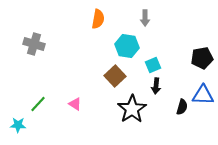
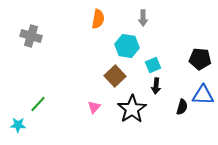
gray arrow: moved 2 px left
gray cross: moved 3 px left, 8 px up
black pentagon: moved 2 px left, 1 px down; rotated 15 degrees clockwise
pink triangle: moved 19 px right, 3 px down; rotated 40 degrees clockwise
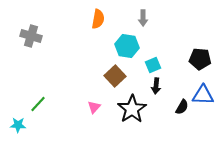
black semicircle: rotated 14 degrees clockwise
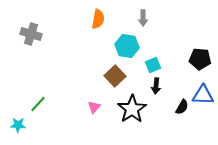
gray cross: moved 2 px up
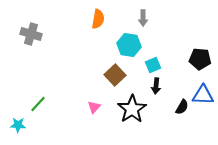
cyan hexagon: moved 2 px right, 1 px up
brown square: moved 1 px up
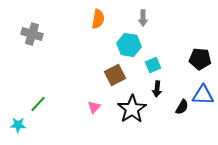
gray cross: moved 1 px right
brown square: rotated 15 degrees clockwise
black arrow: moved 1 px right, 3 px down
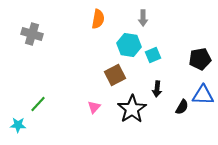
black pentagon: rotated 15 degrees counterclockwise
cyan square: moved 10 px up
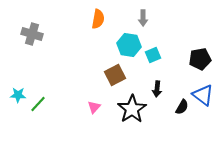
blue triangle: rotated 35 degrees clockwise
cyan star: moved 30 px up
